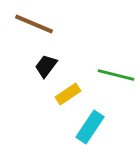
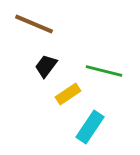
green line: moved 12 px left, 4 px up
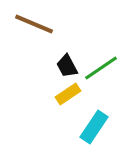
black trapezoid: moved 21 px right; rotated 65 degrees counterclockwise
green line: moved 3 px left, 3 px up; rotated 48 degrees counterclockwise
cyan rectangle: moved 4 px right
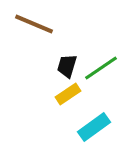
black trapezoid: rotated 45 degrees clockwise
cyan rectangle: rotated 20 degrees clockwise
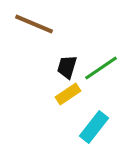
black trapezoid: moved 1 px down
cyan rectangle: rotated 16 degrees counterclockwise
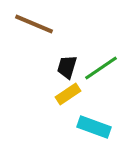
cyan rectangle: rotated 72 degrees clockwise
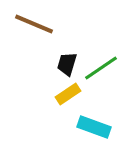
black trapezoid: moved 3 px up
